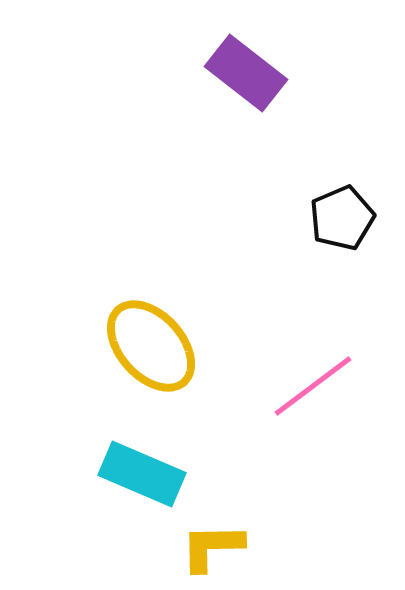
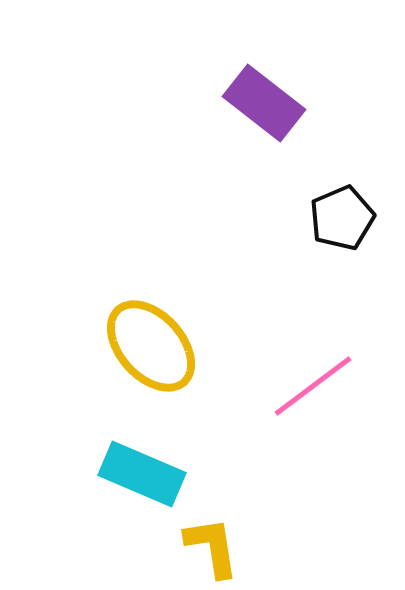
purple rectangle: moved 18 px right, 30 px down
yellow L-shape: rotated 82 degrees clockwise
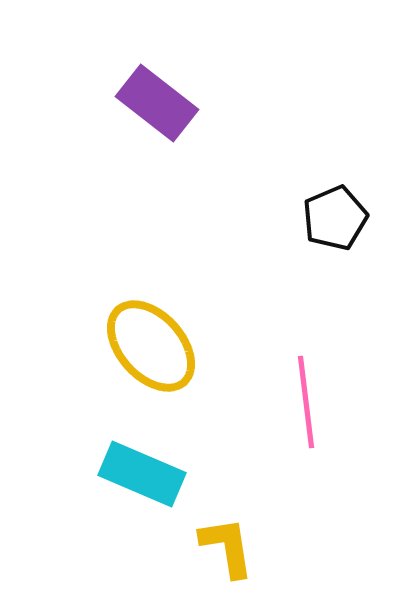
purple rectangle: moved 107 px left
black pentagon: moved 7 px left
pink line: moved 7 px left, 16 px down; rotated 60 degrees counterclockwise
yellow L-shape: moved 15 px right
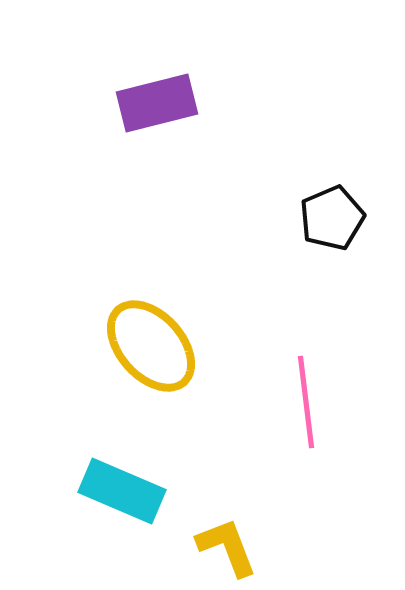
purple rectangle: rotated 52 degrees counterclockwise
black pentagon: moved 3 px left
cyan rectangle: moved 20 px left, 17 px down
yellow L-shape: rotated 12 degrees counterclockwise
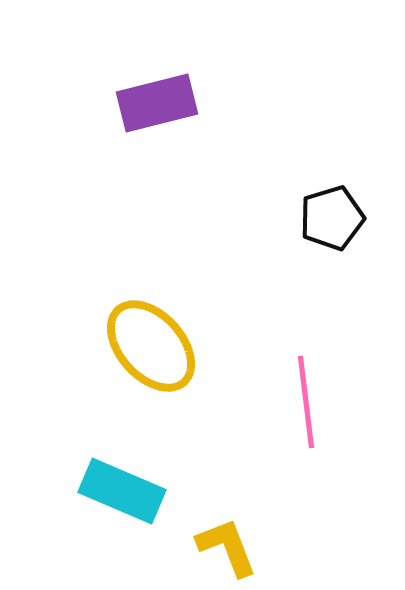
black pentagon: rotated 6 degrees clockwise
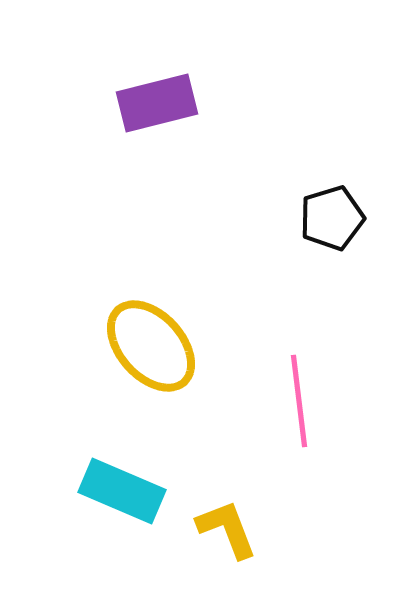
pink line: moved 7 px left, 1 px up
yellow L-shape: moved 18 px up
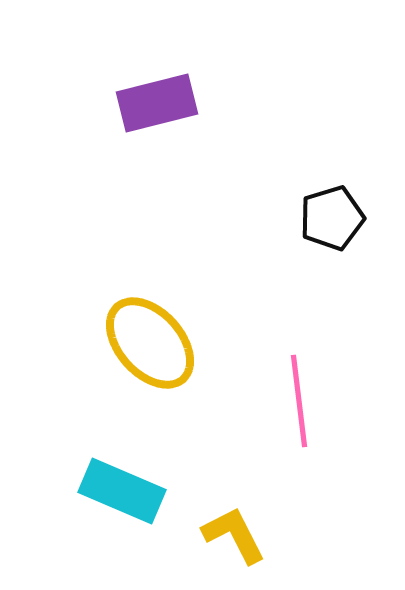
yellow ellipse: moved 1 px left, 3 px up
yellow L-shape: moved 7 px right, 6 px down; rotated 6 degrees counterclockwise
